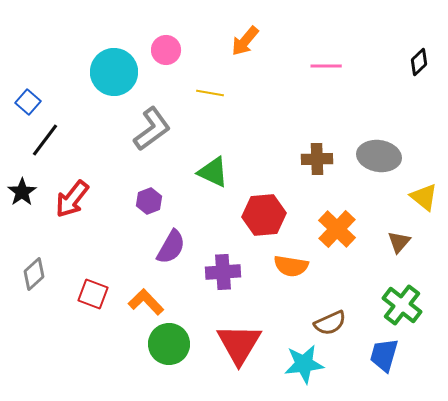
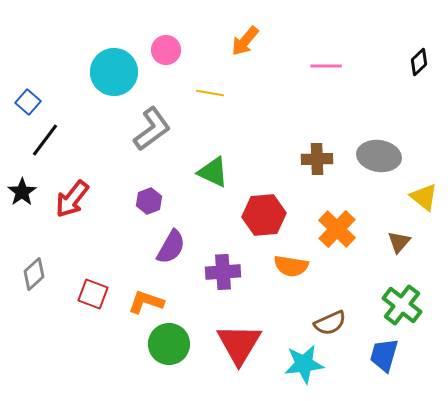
orange L-shape: rotated 27 degrees counterclockwise
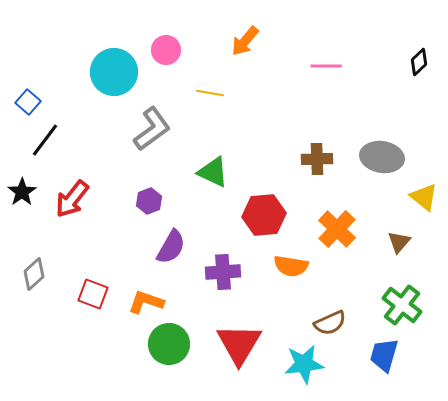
gray ellipse: moved 3 px right, 1 px down
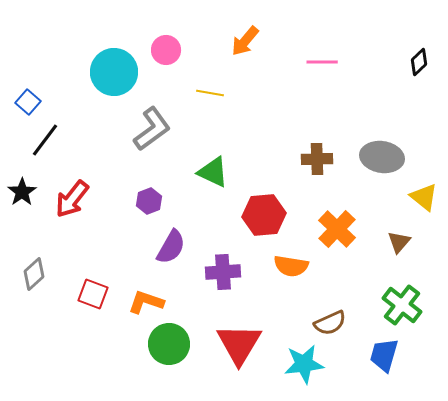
pink line: moved 4 px left, 4 px up
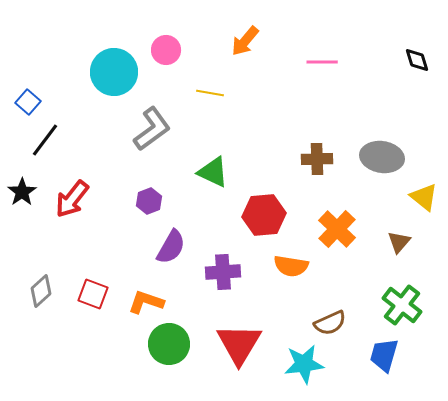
black diamond: moved 2 px left, 2 px up; rotated 64 degrees counterclockwise
gray diamond: moved 7 px right, 17 px down
